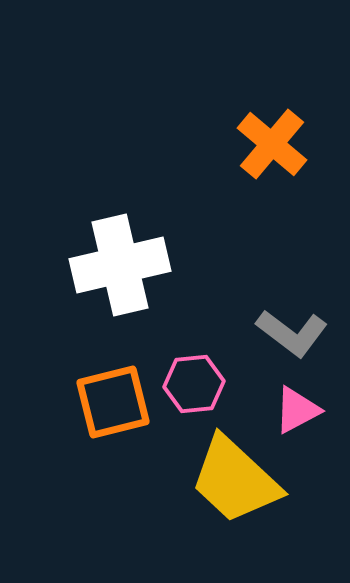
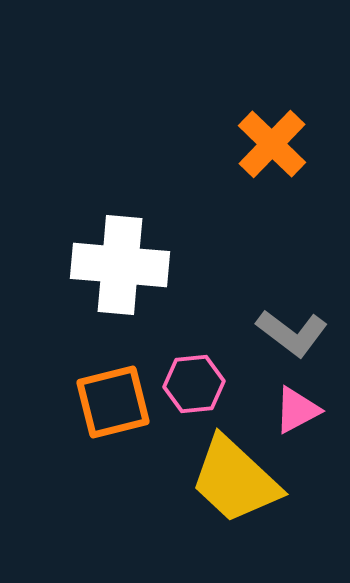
orange cross: rotated 4 degrees clockwise
white cross: rotated 18 degrees clockwise
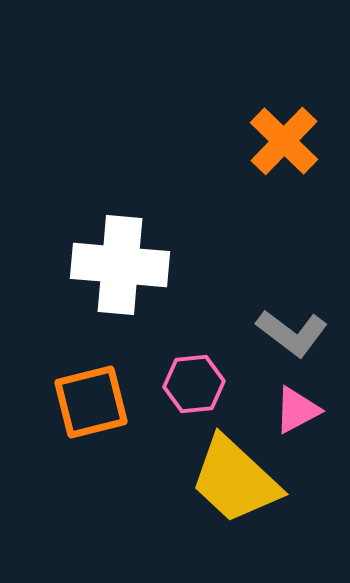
orange cross: moved 12 px right, 3 px up
orange square: moved 22 px left
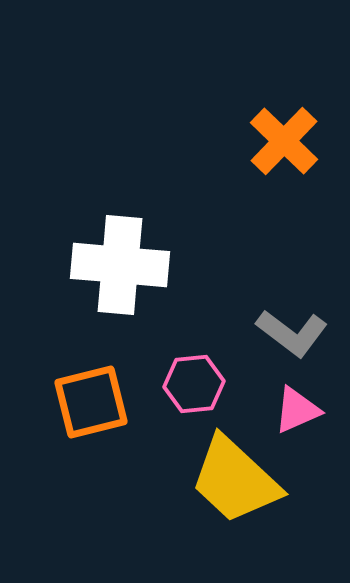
pink triangle: rotated 4 degrees clockwise
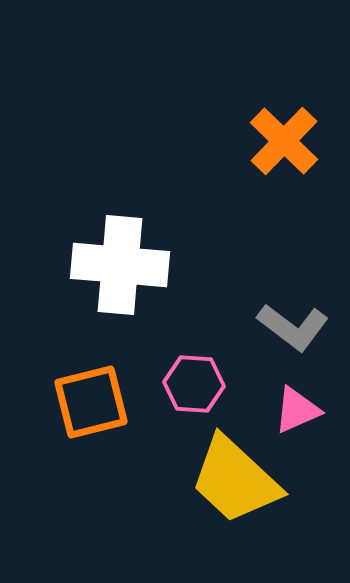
gray L-shape: moved 1 px right, 6 px up
pink hexagon: rotated 10 degrees clockwise
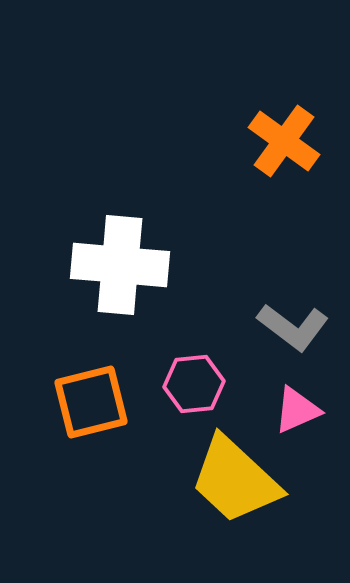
orange cross: rotated 8 degrees counterclockwise
pink hexagon: rotated 10 degrees counterclockwise
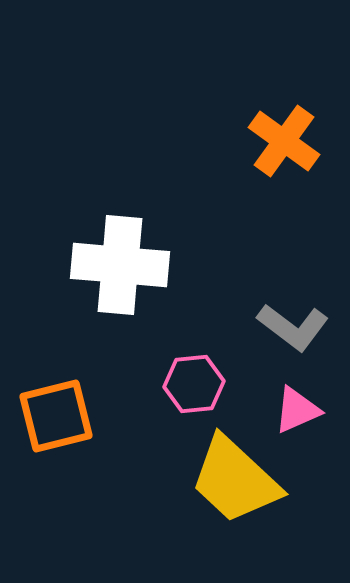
orange square: moved 35 px left, 14 px down
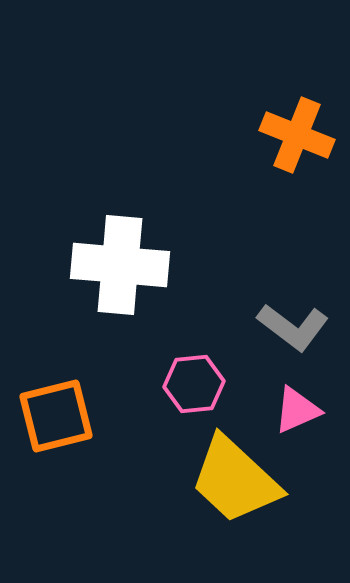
orange cross: moved 13 px right, 6 px up; rotated 14 degrees counterclockwise
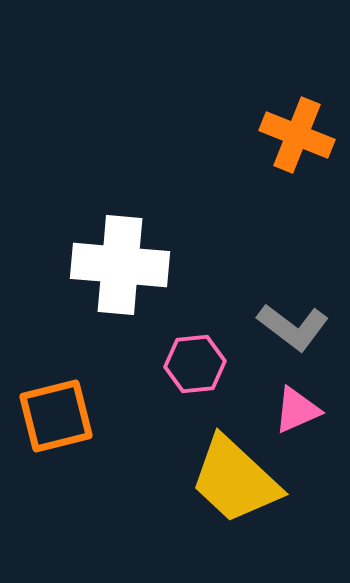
pink hexagon: moved 1 px right, 20 px up
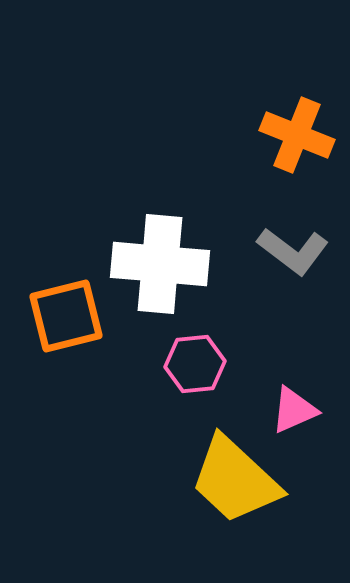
white cross: moved 40 px right, 1 px up
gray L-shape: moved 76 px up
pink triangle: moved 3 px left
orange square: moved 10 px right, 100 px up
